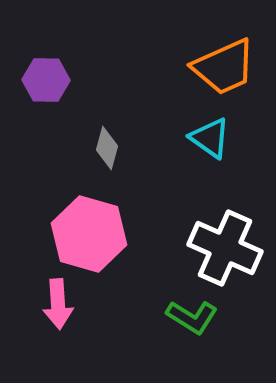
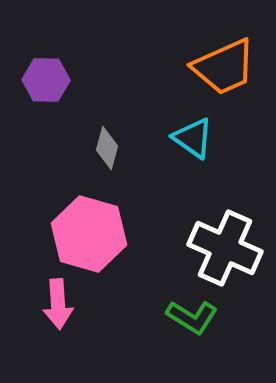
cyan triangle: moved 17 px left
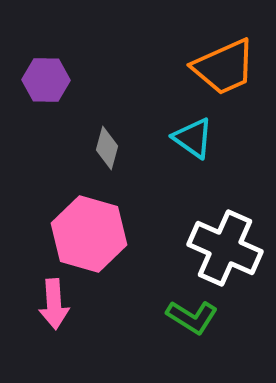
pink arrow: moved 4 px left
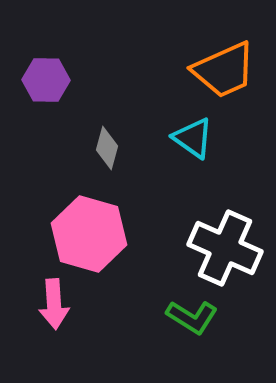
orange trapezoid: moved 3 px down
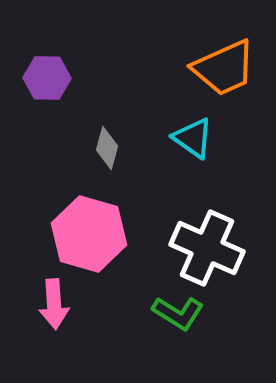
orange trapezoid: moved 2 px up
purple hexagon: moved 1 px right, 2 px up
white cross: moved 18 px left
green L-shape: moved 14 px left, 4 px up
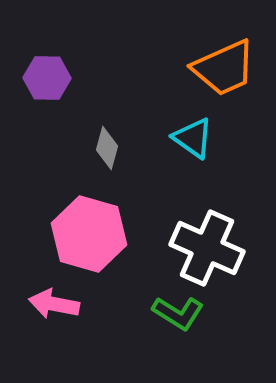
pink arrow: rotated 105 degrees clockwise
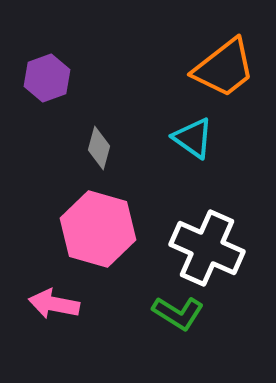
orange trapezoid: rotated 14 degrees counterclockwise
purple hexagon: rotated 21 degrees counterclockwise
gray diamond: moved 8 px left
pink hexagon: moved 9 px right, 5 px up
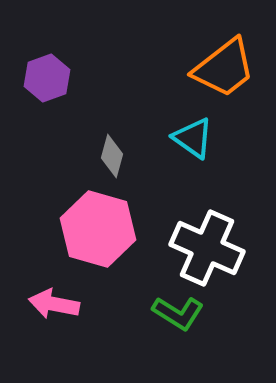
gray diamond: moved 13 px right, 8 px down
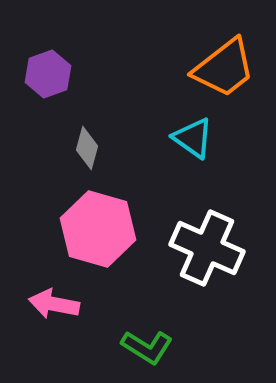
purple hexagon: moved 1 px right, 4 px up
gray diamond: moved 25 px left, 8 px up
green L-shape: moved 31 px left, 34 px down
